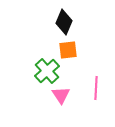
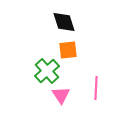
black diamond: rotated 40 degrees counterclockwise
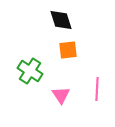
black diamond: moved 3 px left, 2 px up
green cross: moved 17 px left; rotated 15 degrees counterclockwise
pink line: moved 1 px right, 1 px down
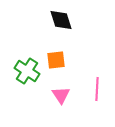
orange square: moved 12 px left, 10 px down
green cross: moved 3 px left
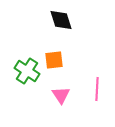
orange square: moved 2 px left
